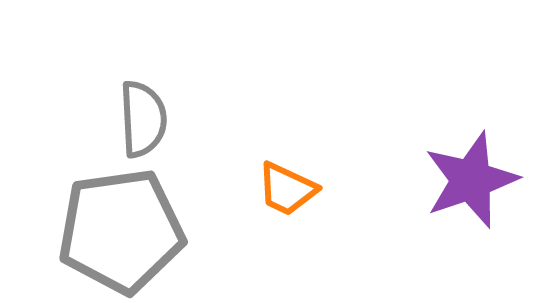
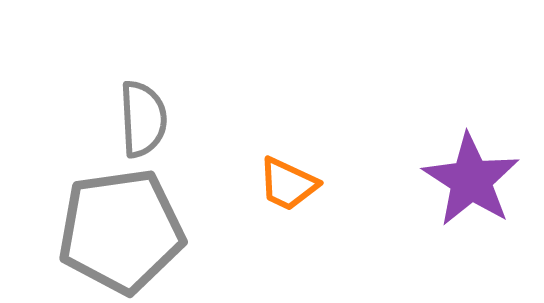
purple star: rotated 20 degrees counterclockwise
orange trapezoid: moved 1 px right, 5 px up
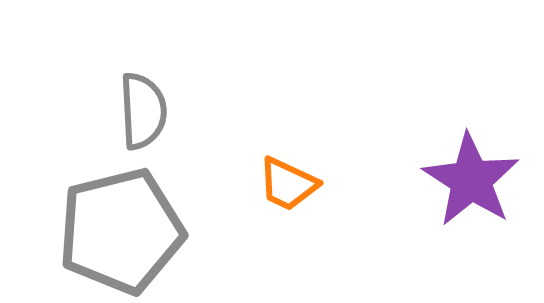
gray semicircle: moved 8 px up
gray pentagon: rotated 6 degrees counterclockwise
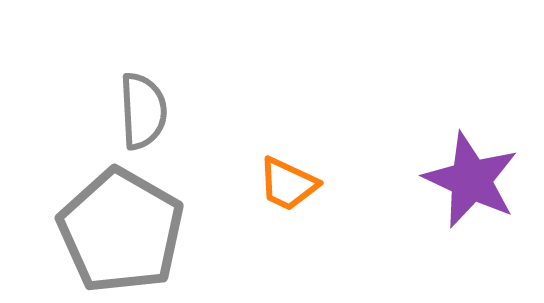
purple star: rotated 8 degrees counterclockwise
gray pentagon: rotated 28 degrees counterclockwise
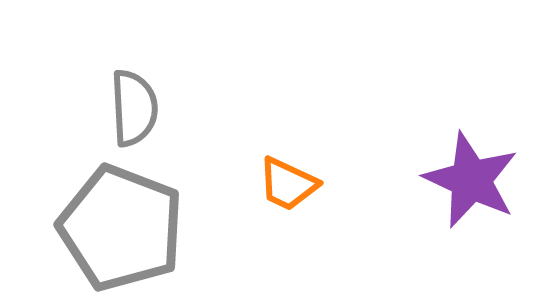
gray semicircle: moved 9 px left, 3 px up
gray pentagon: moved 3 px up; rotated 9 degrees counterclockwise
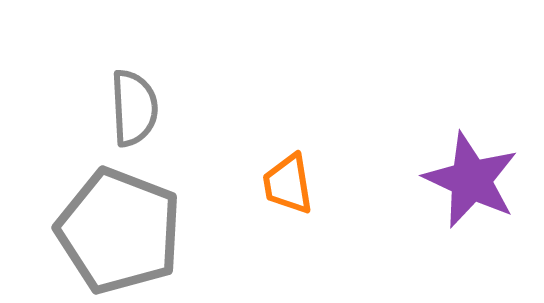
orange trapezoid: rotated 56 degrees clockwise
gray pentagon: moved 2 px left, 3 px down
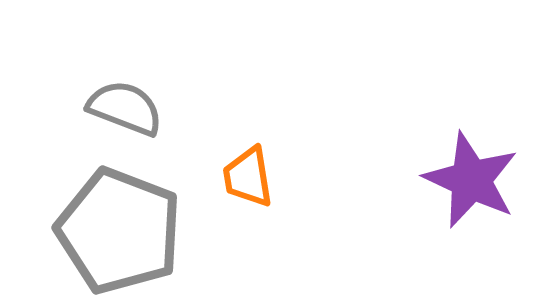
gray semicircle: moved 9 px left; rotated 66 degrees counterclockwise
orange trapezoid: moved 40 px left, 7 px up
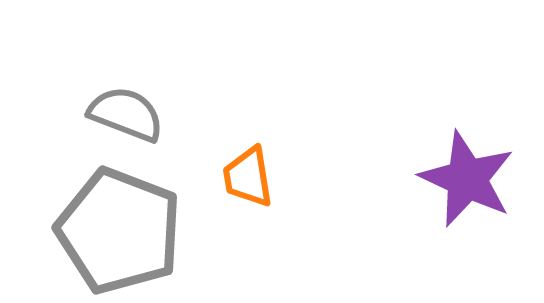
gray semicircle: moved 1 px right, 6 px down
purple star: moved 4 px left, 1 px up
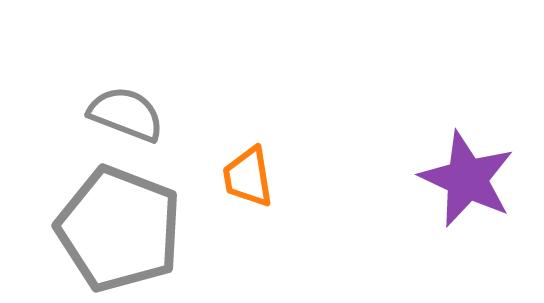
gray pentagon: moved 2 px up
